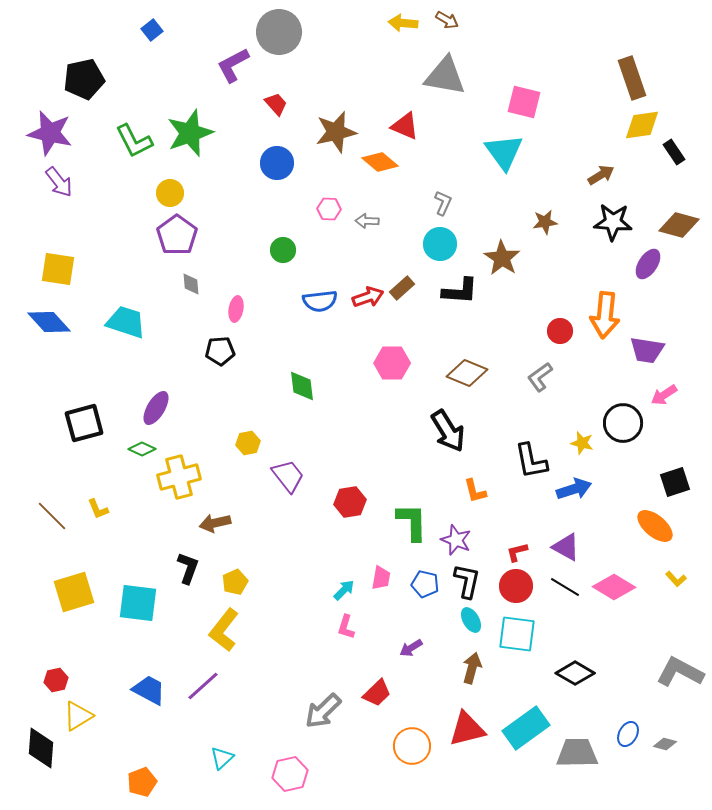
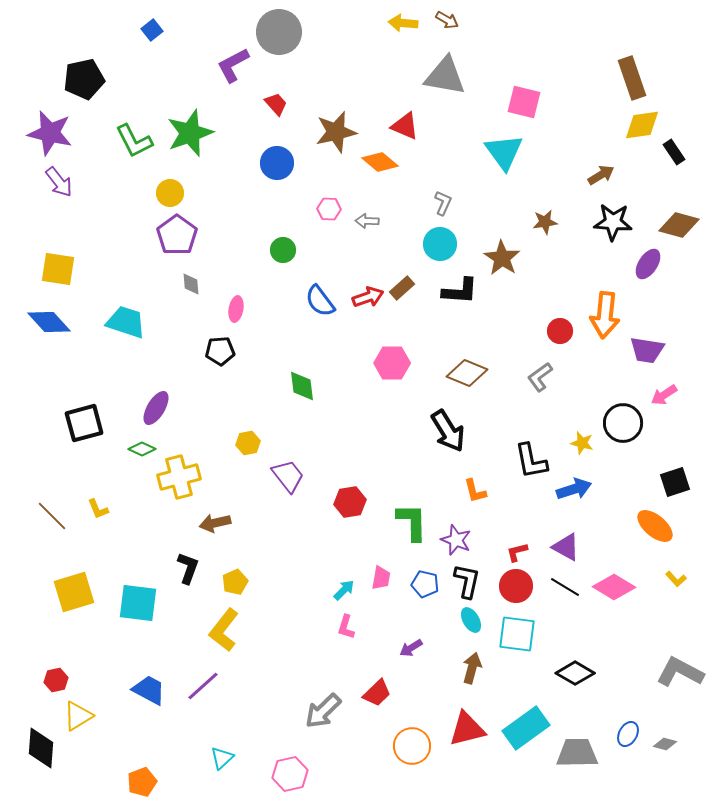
blue semicircle at (320, 301): rotated 60 degrees clockwise
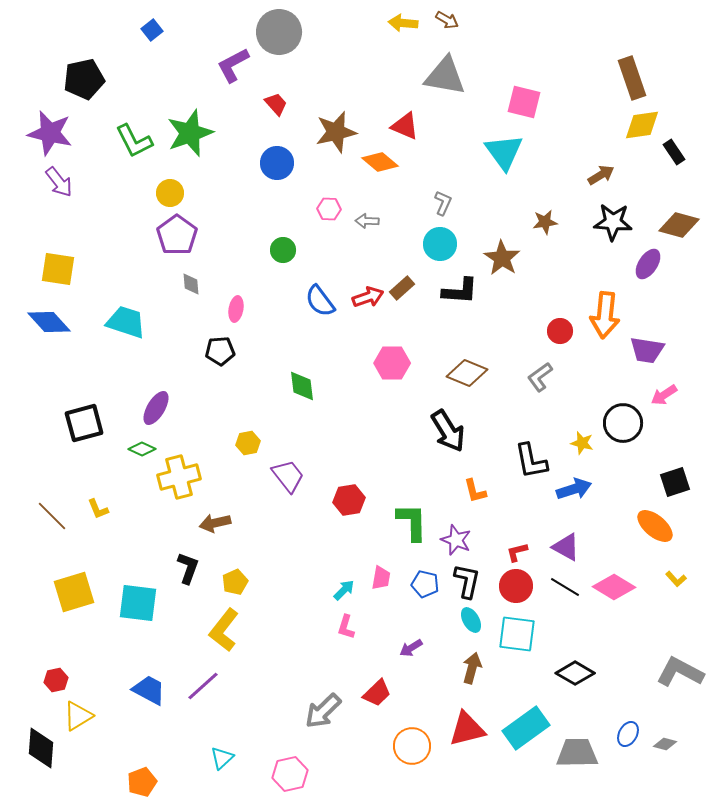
red hexagon at (350, 502): moved 1 px left, 2 px up
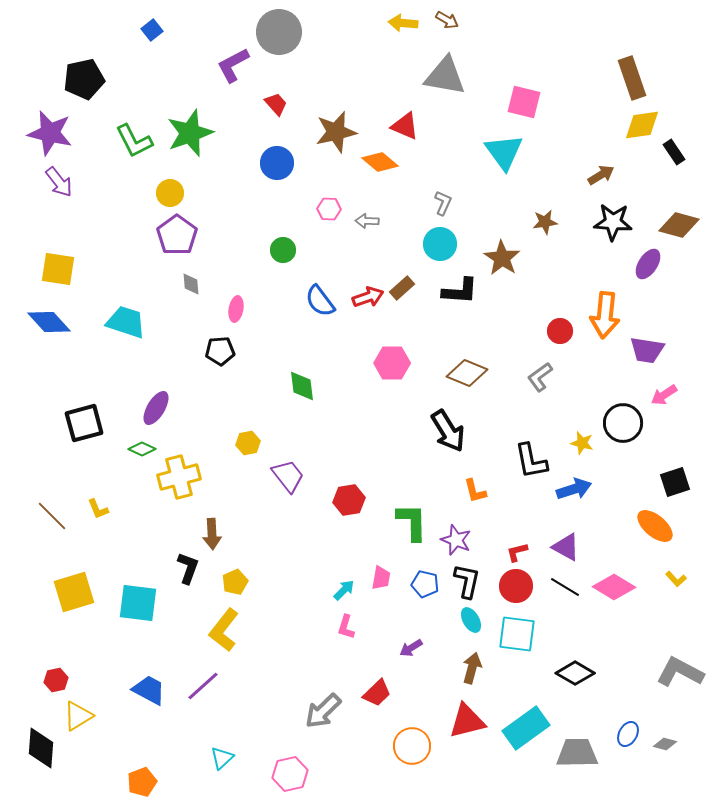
brown arrow at (215, 523): moved 3 px left, 11 px down; rotated 80 degrees counterclockwise
red triangle at (467, 729): moved 8 px up
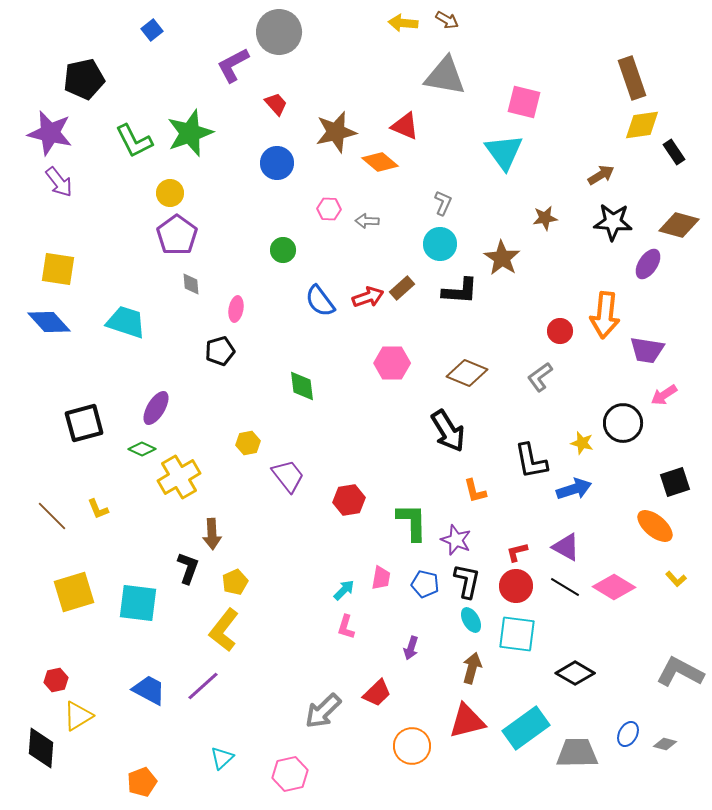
brown star at (545, 222): moved 4 px up
black pentagon at (220, 351): rotated 12 degrees counterclockwise
yellow cross at (179, 477): rotated 15 degrees counterclockwise
purple arrow at (411, 648): rotated 40 degrees counterclockwise
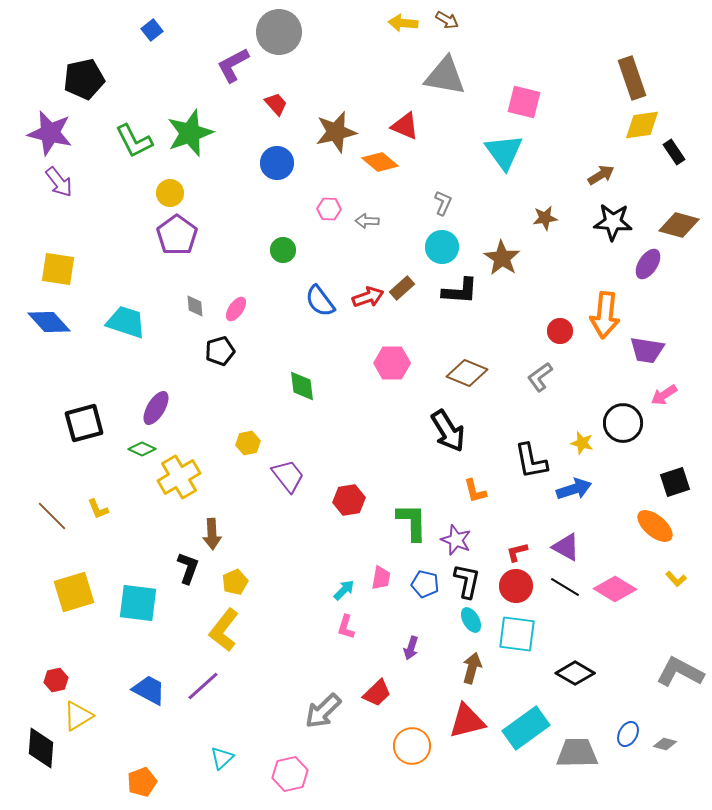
cyan circle at (440, 244): moved 2 px right, 3 px down
gray diamond at (191, 284): moved 4 px right, 22 px down
pink ellipse at (236, 309): rotated 25 degrees clockwise
pink diamond at (614, 587): moved 1 px right, 2 px down
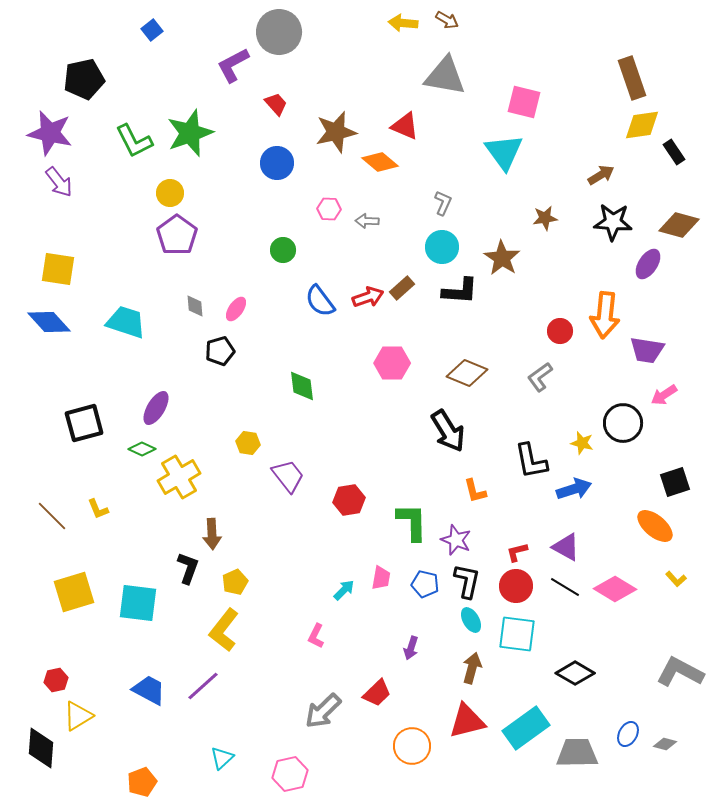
yellow hexagon at (248, 443): rotated 20 degrees clockwise
pink L-shape at (346, 627): moved 30 px left, 9 px down; rotated 10 degrees clockwise
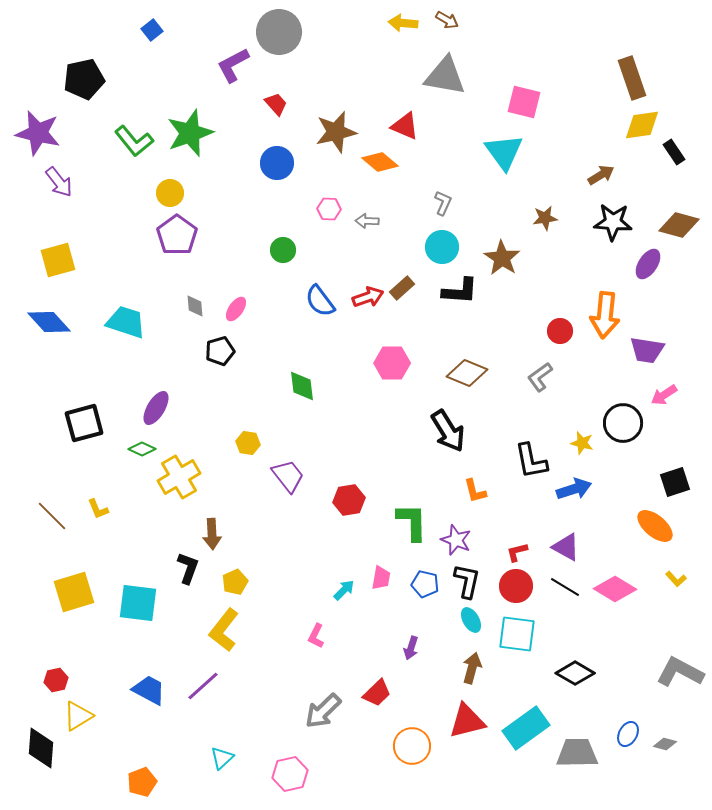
purple star at (50, 133): moved 12 px left
green L-shape at (134, 141): rotated 12 degrees counterclockwise
yellow square at (58, 269): moved 9 px up; rotated 24 degrees counterclockwise
